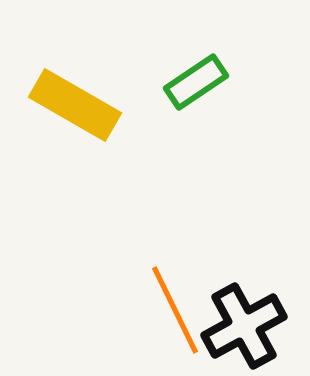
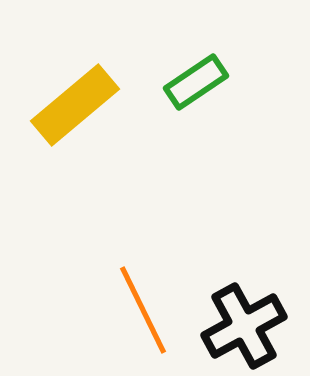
yellow rectangle: rotated 70 degrees counterclockwise
orange line: moved 32 px left
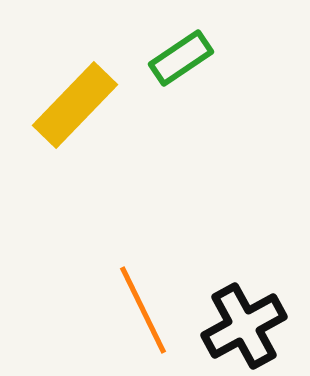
green rectangle: moved 15 px left, 24 px up
yellow rectangle: rotated 6 degrees counterclockwise
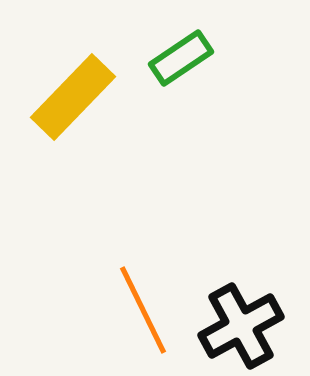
yellow rectangle: moved 2 px left, 8 px up
black cross: moved 3 px left
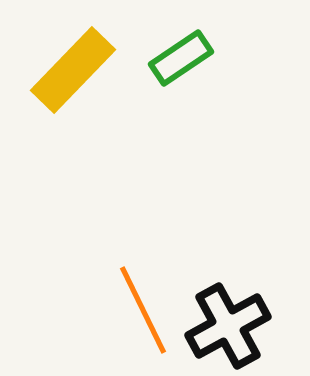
yellow rectangle: moved 27 px up
black cross: moved 13 px left
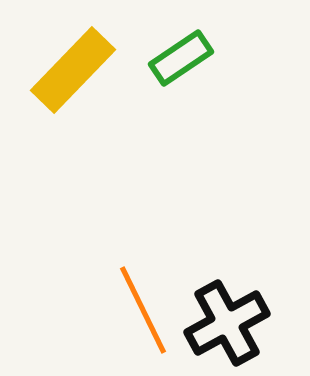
black cross: moved 1 px left, 3 px up
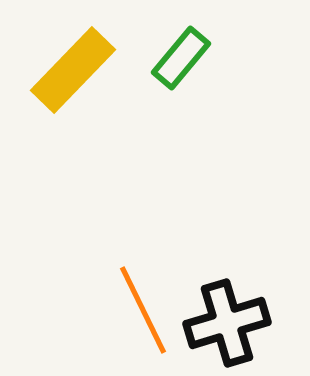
green rectangle: rotated 16 degrees counterclockwise
black cross: rotated 12 degrees clockwise
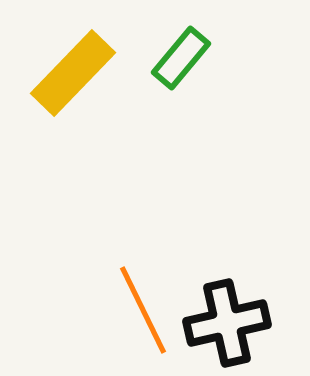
yellow rectangle: moved 3 px down
black cross: rotated 4 degrees clockwise
